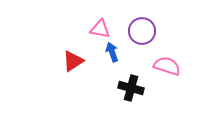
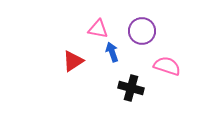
pink triangle: moved 2 px left
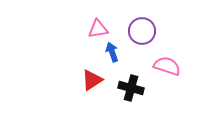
pink triangle: rotated 20 degrees counterclockwise
red triangle: moved 19 px right, 19 px down
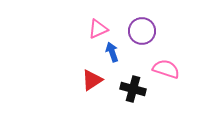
pink triangle: rotated 15 degrees counterclockwise
pink semicircle: moved 1 px left, 3 px down
black cross: moved 2 px right, 1 px down
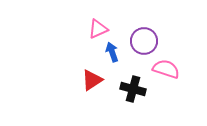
purple circle: moved 2 px right, 10 px down
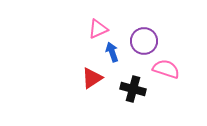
red triangle: moved 2 px up
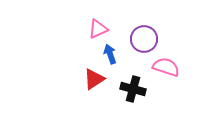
purple circle: moved 2 px up
blue arrow: moved 2 px left, 2 px down
pink semicircle: moved 2 px up
red triangle: moved 2 px right, 1 px down
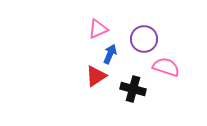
blue arrow: rotated 42 degrees clockwise
red triangle: moved 2 px right, 3 px up
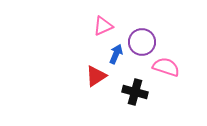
pink triangle: moved 5 px right, 3 px up
purple circle: moved 2 px left, 3 px down
blue arrow: moved 6 px right
black cross: moved 2 px right, 3 px down
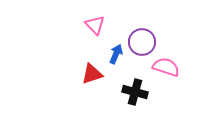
pink triangle: moved 8 px left, 1 px up; rotated 50 degrees counterclockwise
red triangle: moved 4 px left, 2 px up; rotated 15 degrees clockwise
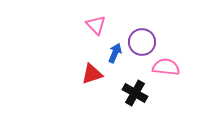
pink triangle: moved 1 px right
blue arrow: moved 1 px left, 1 px up
pink semicircle: rotated 12 degrees counterclockwise
black cross: moved 1 px down; rotated 15 degrees clockwise
